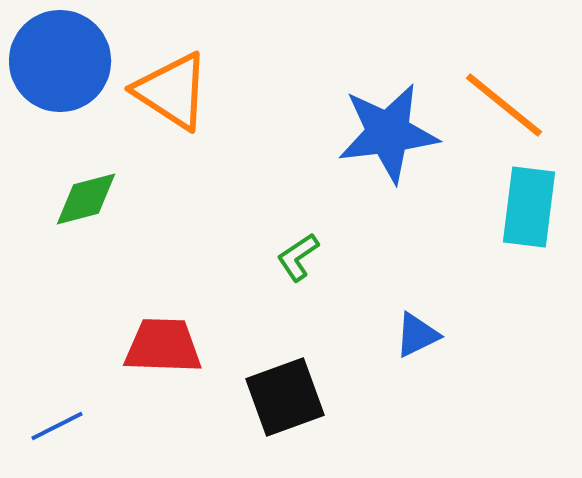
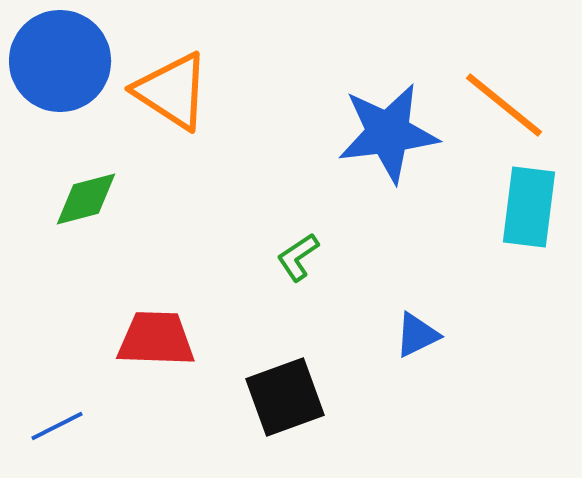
red trapezoid: moved 7 px left, 7 px up
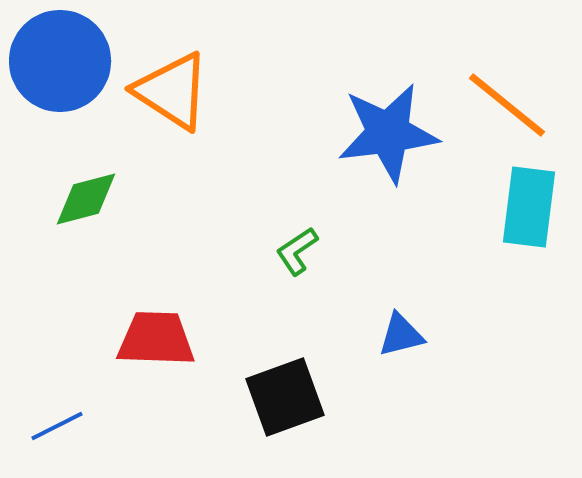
orange line: moved 3 px right
green L-shape: moved 1 px left, 6 px up
blue triangle: moved 16 px left; rotated 12 degrees clockwise
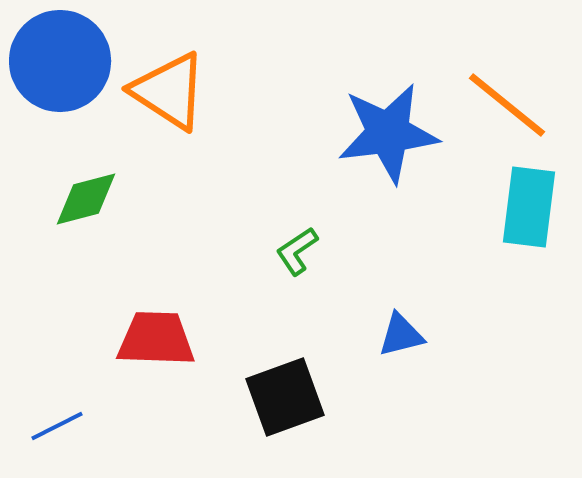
orange triangle: moved 3 px left
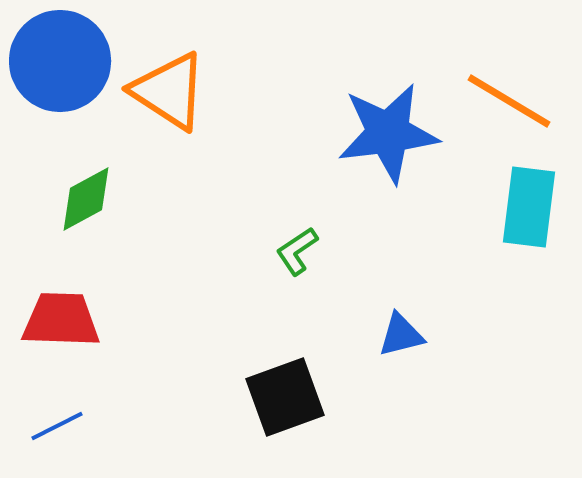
orange line: moved 2 px right, 4 px up; rotated 8 degrees counterclockwise
green diamond: rotated 14 degrees counterclockwise
red trapezoid: moved 95 px left, 19 px up
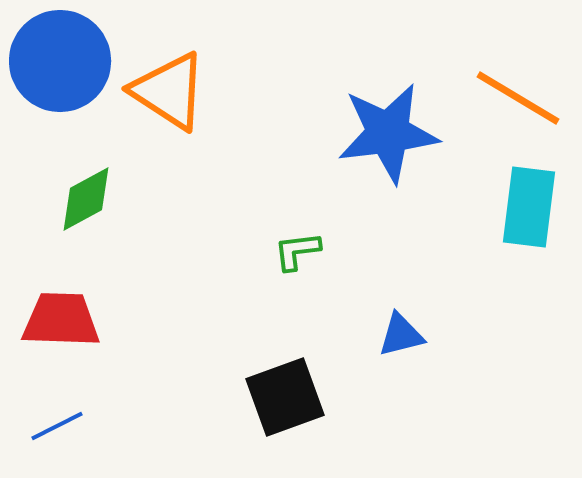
orange line: moved 9 px right, 3 px up
green L-shape: rotated 27 degrees clockwise
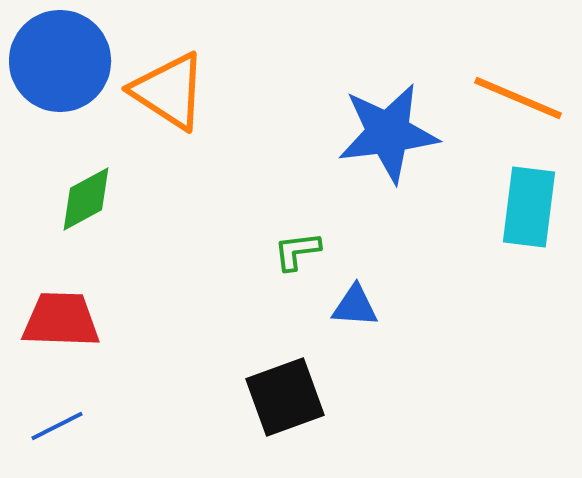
orange line: rotated 8 degrees counterclockwise
blue triangle: moved 46 px left, 29 px up; rotated 18 degrees clockwise
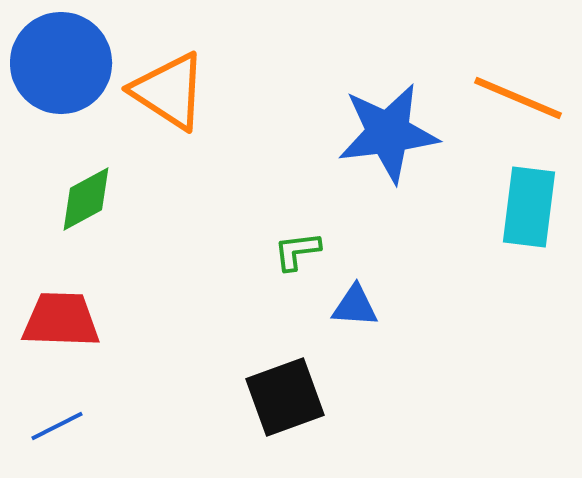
blue circle: moved 1 px right, 2 px down
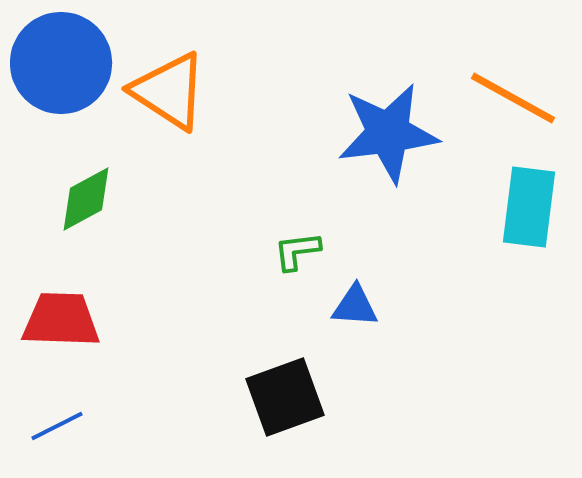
orange line: moved 5 px left; rotated 6 degrees clockwise
